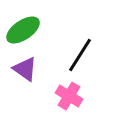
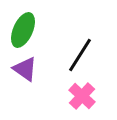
green ellipse: rotated 32 degrees counterclockwise
pink cross: moved 13 px right; rotated 12 degrees clockwise
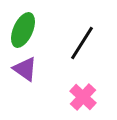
black line: moved 2 px right, 12 px up
pink cross: moved 1 px right, 1 px down
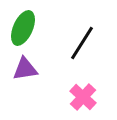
green ellipse: moved 2 px up
purple triangle: rotated 44 degrees counterclockwise
